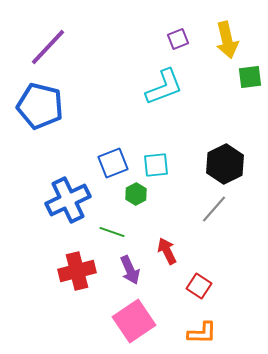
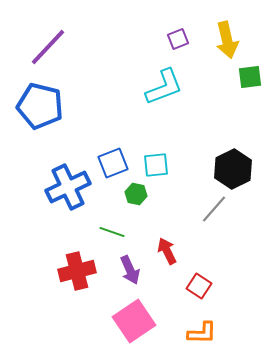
black hexagon: moved 8 px right, 5 px down
green hexagon: rotated 20 degrees counterclockwise
blue cross: moved 13 px up
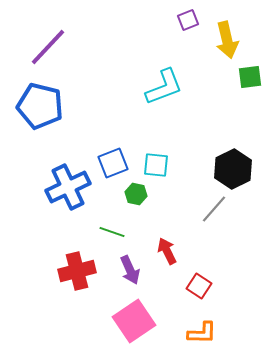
purple square: moved 10 px right, 19 px up
cyan square: rotated 12 degrees clockwise
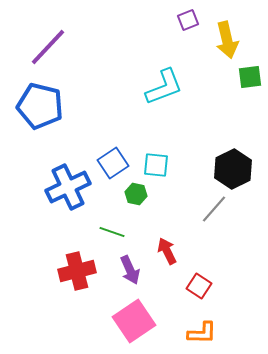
blue square: rotated 12 degrees counterclockwise
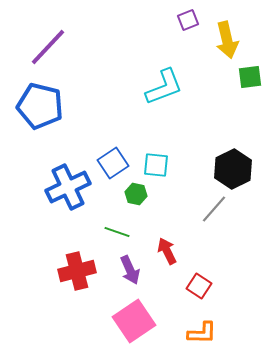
green line: moved 5 px right
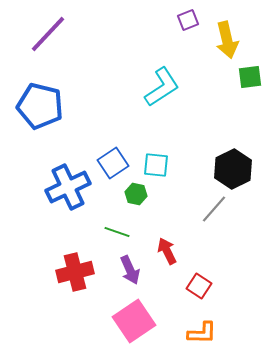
purple line: moved 13 px up
cyan L-shape: moved 2 px left; rotated 12 degrees counterclockwise
red cross: moved 2 px left, 1 px down
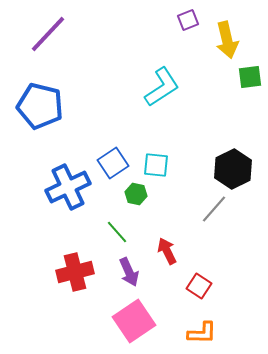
green line: rotated 30 degrees clockwise
purple arrow: moved 1 px left, 2 px down
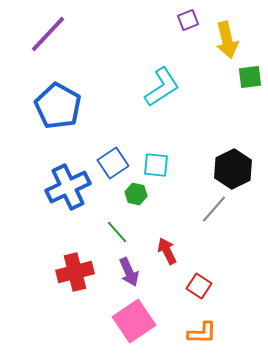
blue pentagon: moved 18 px right; rotated 15 degrees clockwise
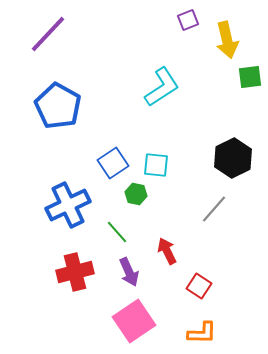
black hexagon: moved 11 px up
blue cross: moved 18 px down
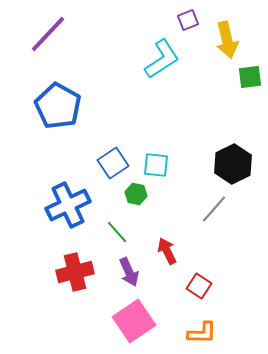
cyan L-shape: moved 28 px up
black hexagon: moved 6 px down
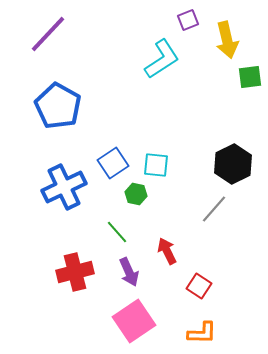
blue cross: moved 4 px left, 18 px up
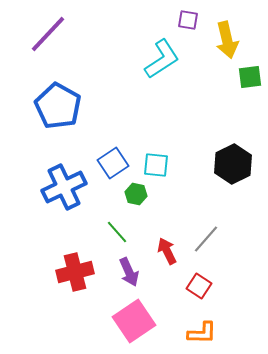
purple square: rotated 30 degrees clockwise
gray line: moved 8 px left, 30 px down
